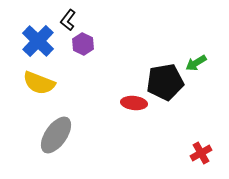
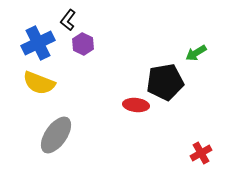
blue cross: moved 2 px down; rotated 20 degrees clockwise
green arrow: moved 10 px up
red ellipse: moved 2 px right, 2 px down
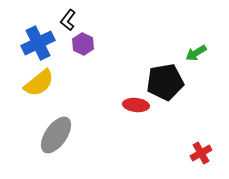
yellow semicircle: rotated 60 degrees counterclockwise
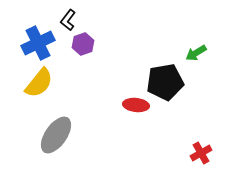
purple hexagon: rotated 15 degrees clockwise
yellow semicircle: rotated 12 degrees counterclockwise
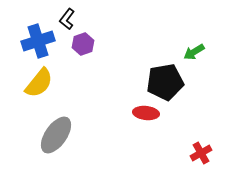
black L-shape: moved 1 px left, 1 px up
blue cross: moved 2 px up; rotated 8 degrees clockwise
green arrow: moved 2 px left, 1 px up
red ellipse: moved 10 px right, 8 px down
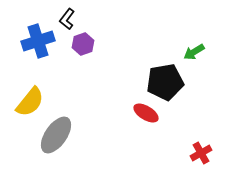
yellow semicircle: moved 9 px left, 19 px down
red ellipse: rotated 25 degrees clockwise
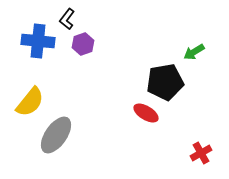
blue cross: rotated 24 degrees clockwise
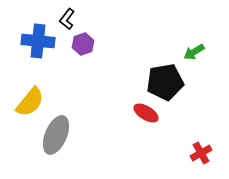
gray ellipse: rotated 12 degrees counterclockwise
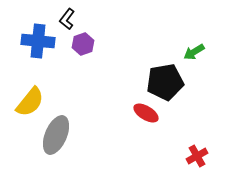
red cross: moved 4 px left, 3 px down
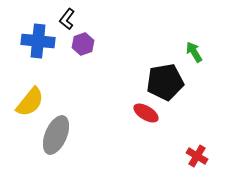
green arrow: rotated 90 degrees clockwise
red cross: rotated 30 degrees counterclockwise
